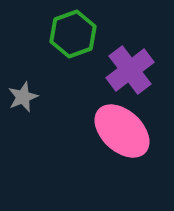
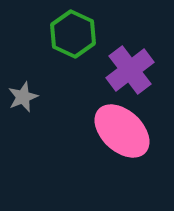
green hexagon: rotated 15 degrees counterclockwise
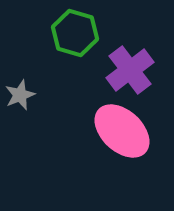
green hexagon: moved 2 px right, 1 px up; rotated 9 degrees counterclockwise
gray star: moved 3 px left, 2 px up
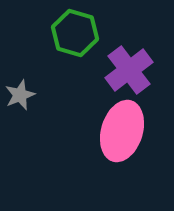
purple cross: moved 1 px left
pink ellipse: rotated 64 degrees clockwise
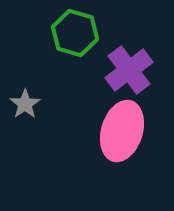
gray star: moved 5 px right, 9 px down; rotated 12 degrees counterclockwise
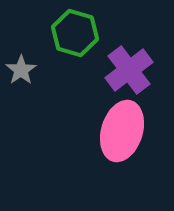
gray star: moved 4 px left, 34 px up
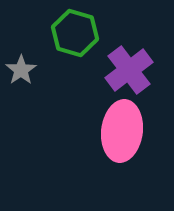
pink ellipse: rotated 10 degrees counterclockwise
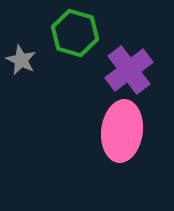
gray star: moved 10 px up; rotated 12 degrees counterclockwise
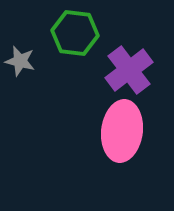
green hexagon: rotated 9 degrees counterclockwise
gray star: moved 1 px left, 1 px down; rotated 12 degrees counterclockwise
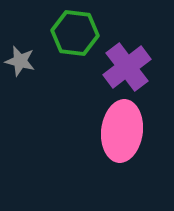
purple cross: moved 2 px left, 3 px up
